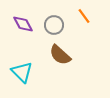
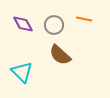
orange line: moved 3 px down; rotated 42 degrees counterclockwise
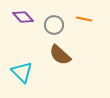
purple diamond: moved 7 px up; rotated 15 degrees counterclockwise
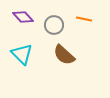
brown semicircle: moved 4 px right
cyan triangle: moved 18 px up
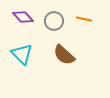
gray circle: moved 4 px up
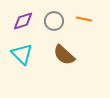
purple diamond: moved 4 px down; rotated 65 degrees counterclockwise
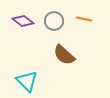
purple diamond: rotated 55 degrees clockwise
cyan triangle: moved 5 px right, 27 px down
